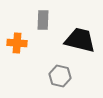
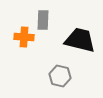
orange cross: moved 7 px right, 6 px up
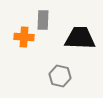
black trapezoid: moved 2 px up; rotated 12 degrees counterclockwise
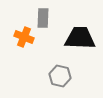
gray rectangle: moved 2 px up
orange cross: rotated 18 degrees clockwise
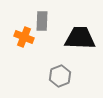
gray rectangle: moved 1 px left, 3 px down
gray hexagon: rotated 25 degrees clockwise
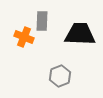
black trapezoid: moved 4 px up
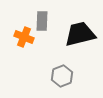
black trapezoid: rotated 16 degrees counterclockwise
gray hexagon: moved 2 px right
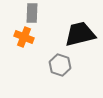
gray rectangle: moved 10 px left, 8 px up
gray hexagon: moved 2 px left, 11 px up; rotated 20 degrees counterclockwise
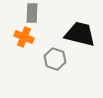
black trapezoid: rotated 28 degrees clockwise
gray hexagon: moved 5 px left, 6 px up
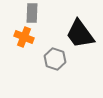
black trapezoid: rotated 140 degrees counterclockwise
